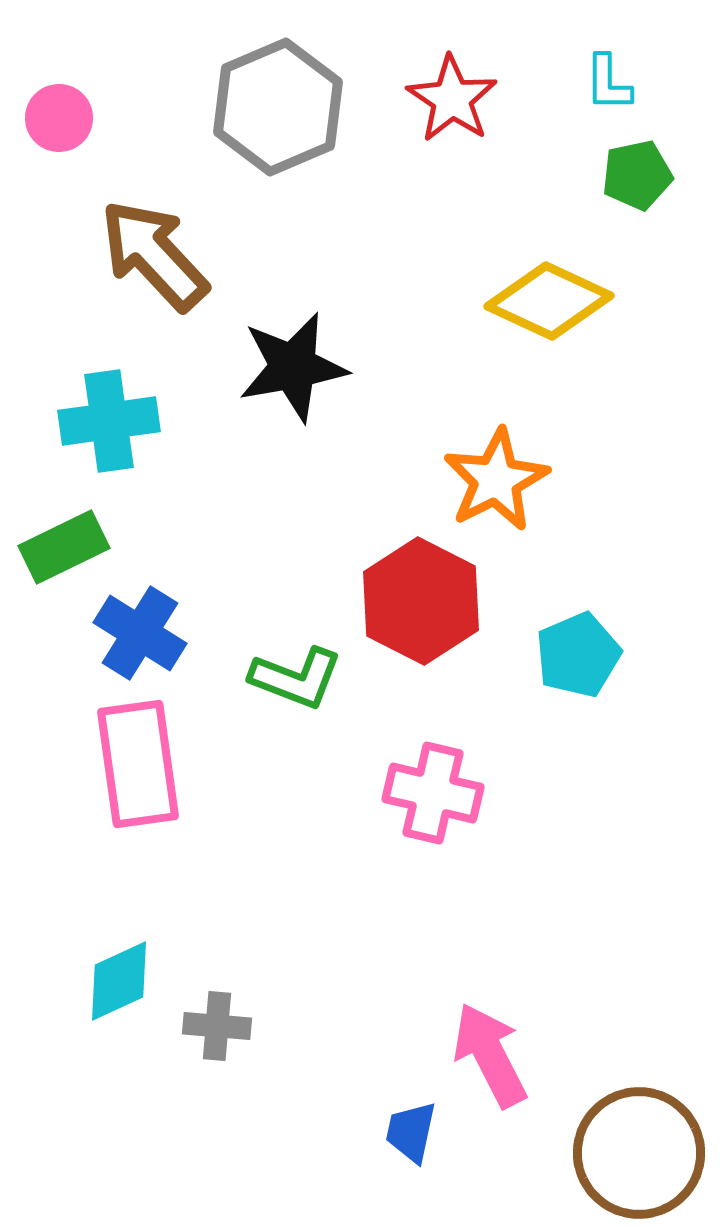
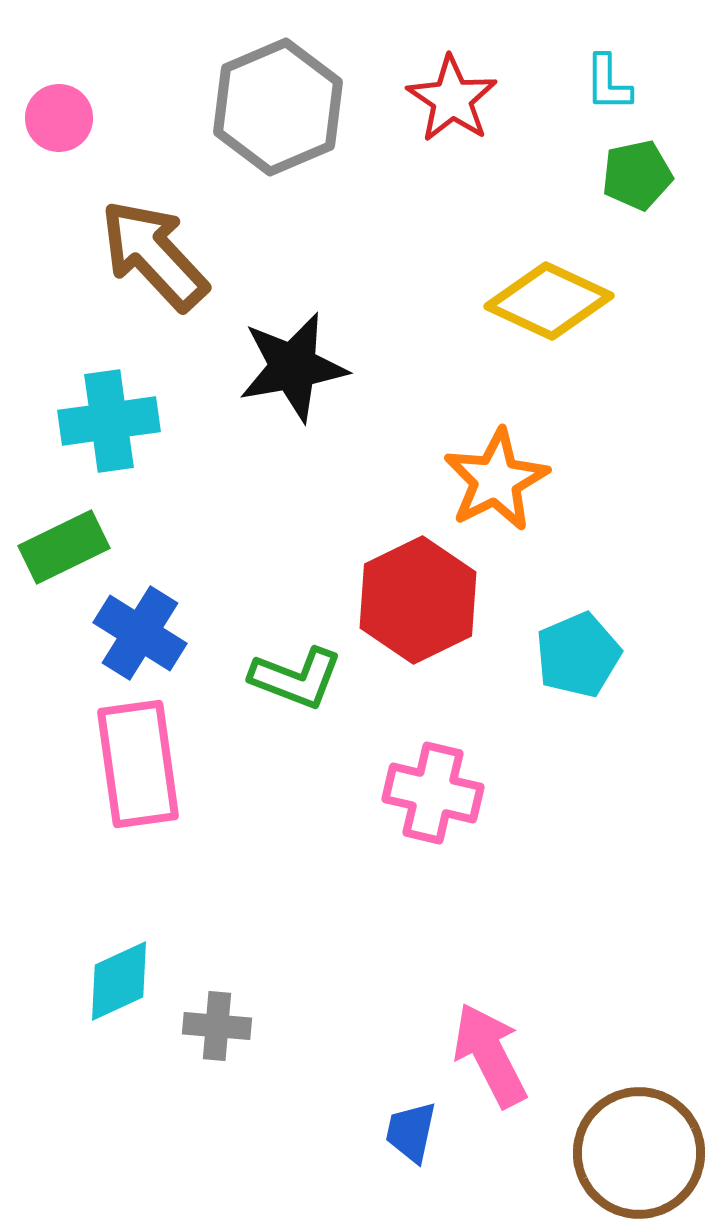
red hexagon: moved 3 px left, 1 px up; rotated 7 degrees clockwise
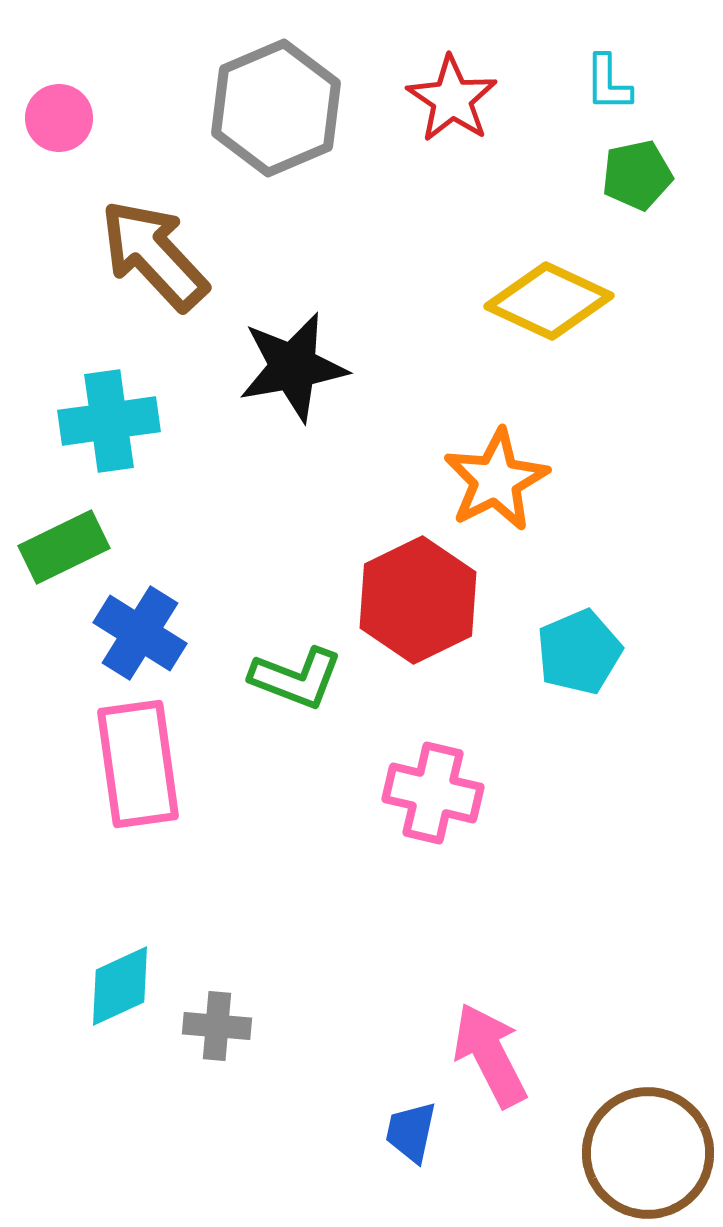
gray hexagon: moved 2 px left, 1 px down
cyan pentagon: moved 1 px right, 3 px up
cyan diamond: moved 1 px right, 5 px down
brown circle: moved 9 px right
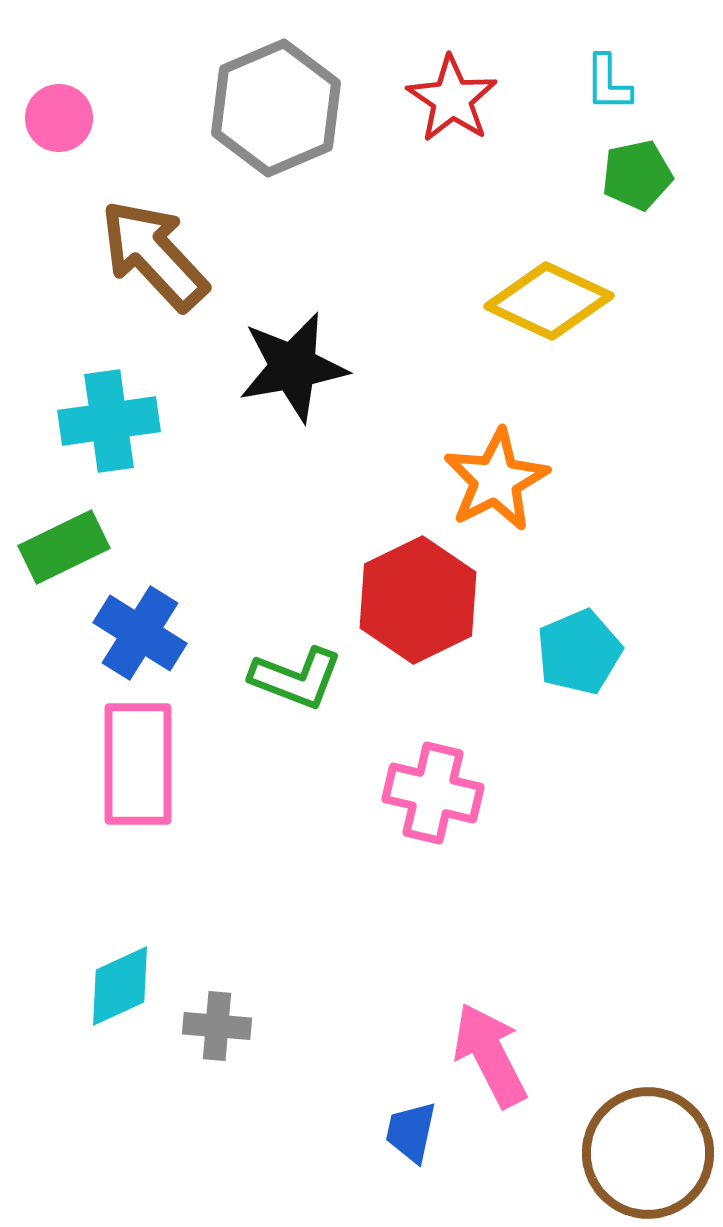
pink rectangle: rotated 8 degrees clockwise
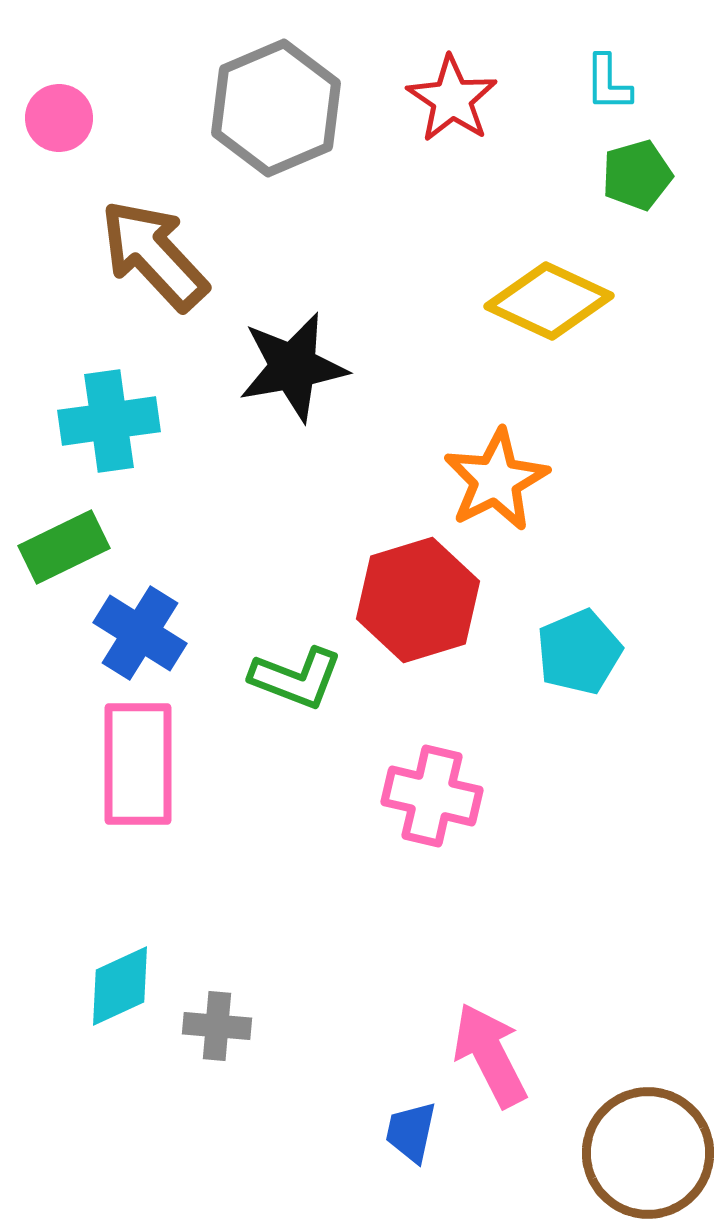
green pentagon: rotated 4 degrees counterclockwise
red hexagon: rotated 9 degrees clockwise
pink cross: moved 1 px left, 3 px down
